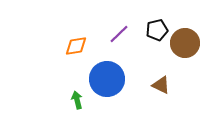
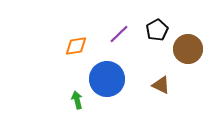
black pentagon: rotated 15 degrees counterclockwise
brown circle: moved 3 px right, 6 px down
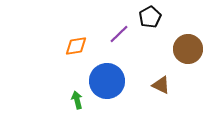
black pentagon: moved 7 px left, 13 px up
blue circle: moved 2 px down
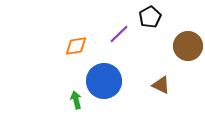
brown circle: moved 3 px up
blue circle: moved 3 px left
green arrow: moved 1 px left
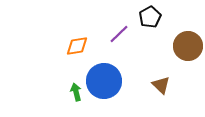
orange diamond: moved 1 px right
brown triangle: rotated 18 degrees clockwise
green arrow: moved 8 px up
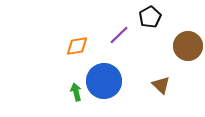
purple line: moved 1 px down
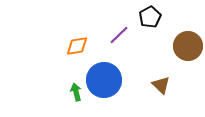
blue circle: moved 1 px up
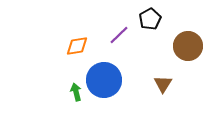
black pentagon: moved 2 px down
brown triangle: moved 2 px right, 1 px up; rotated 18 degrees clockwise
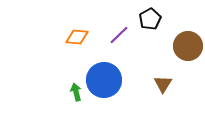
orange diamond: moved 9 px up; rotated 15 degrees clockwise
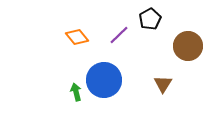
orange diamond: rotated 45 degrees clockwise
